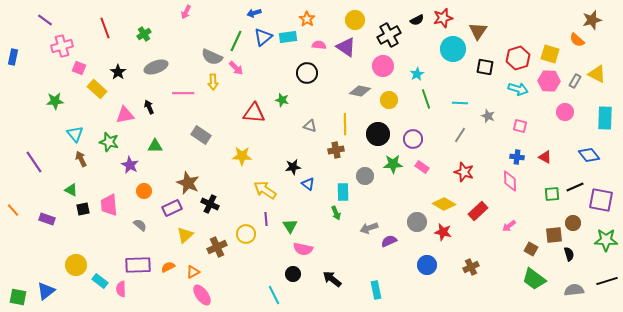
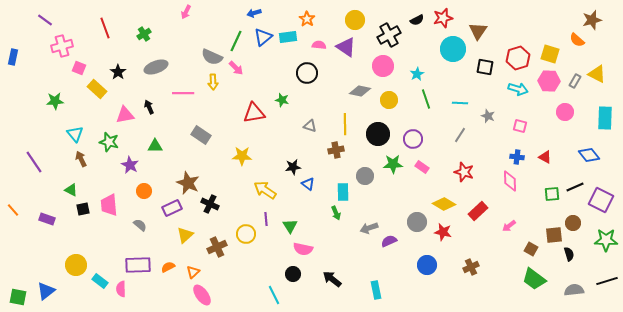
red triangle at (254, 113): rotated 15 degrees counterclockwise
purple square at (601, 200): rotated 15 degrees clockwise
orange triangle at (193, 272): rotated 16 degrees counterclockwise
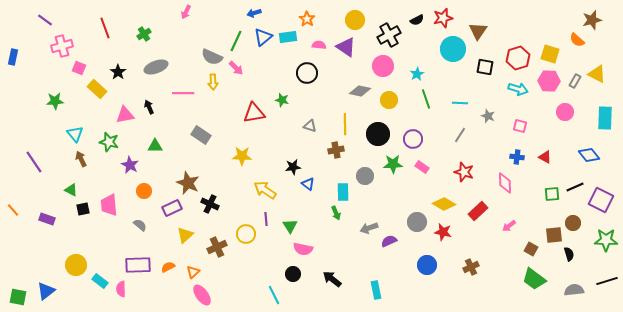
pink diamond at (510, 181): moved 5 px left, 2 px down
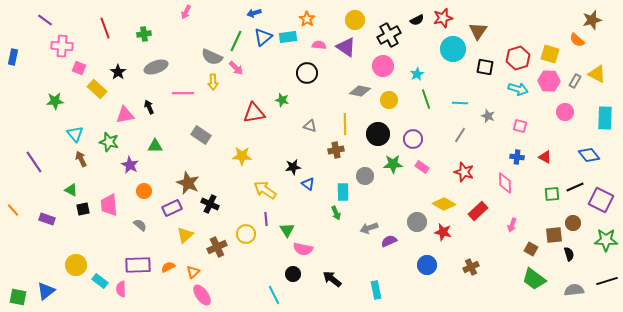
green cross at (144, 34): rotated 24 degrees clockwise
pink cross at (62, 46): rotated 20 degrees clockwise
green triangle at (290, 226): moved 3 px left, 4 px down
pink arrow at (509, 226): moved 3 px right, 1 px up; rotated 32 degrees counterclockwise
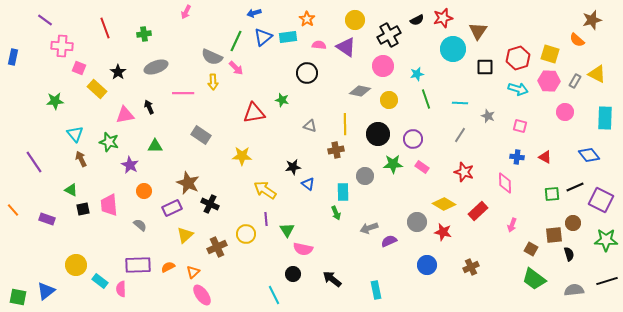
black square at (485, 67): rotated 12 degrees counterclockwise
cyan star at (417, 74): rotated 16 degrees clockwise
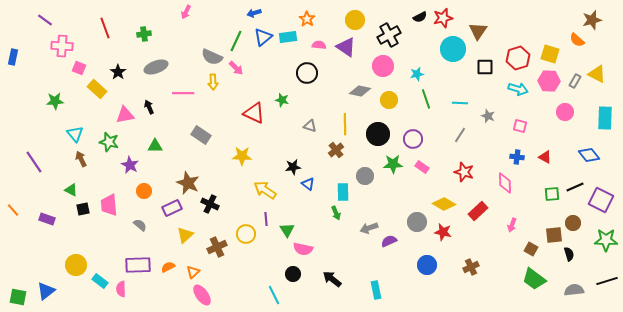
black semicircle at (417, 20): moved 3 px right, 3 px up
red triangle at (254, 113): rotated 35 degrees clockwise
brown cross at (336, 150): rotated 28 degrees counterclockwise
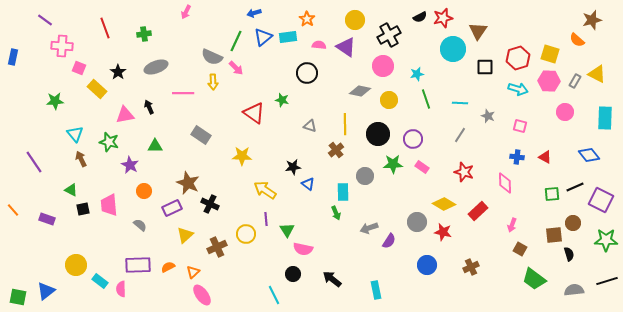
red triangle at (254, 113): rotated 10 degrees clockwise
purple semicircle at (389, 241): rotated 147 degrees clockwise
brown square at (531, 249): moved 11 px left
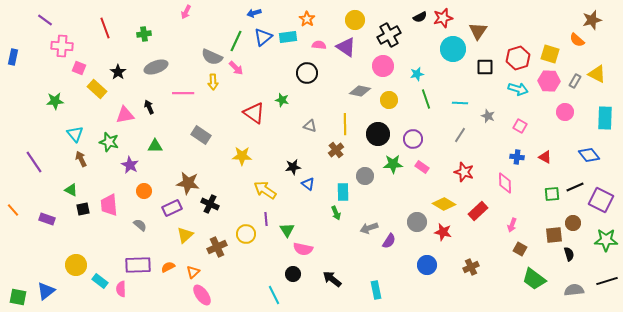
pink square at (520, 126): rotated 16 degrees clockwise
brown star at (188, 183): rotated 15 degrees counterclockwise
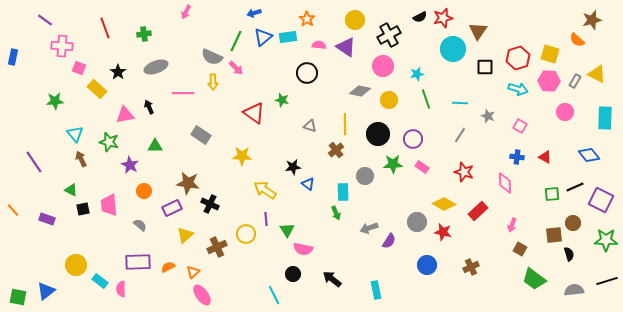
purple rectangle at (138, 265): moved 3 px up
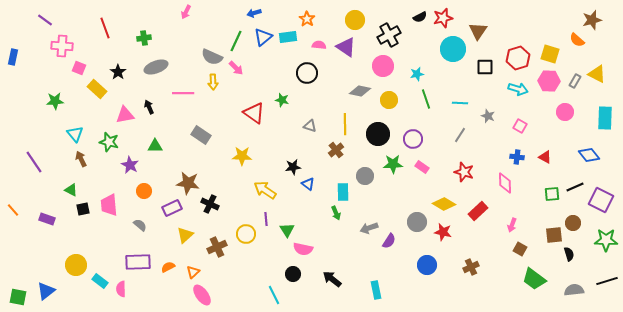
green cross at (144, 34): moved 4 px down
